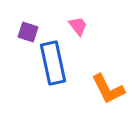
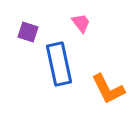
pink trapezoid: moved 3 px right, 3 px up
blue rectangle: moved 6 px right, 1 px down
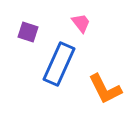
blue rectangle: rotated 36 degrees clockwise
orange L-shape: moved 3 px left
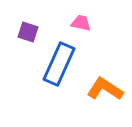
pink trapezoid: rotated 40 degrees counterclockwise
orange L-shape: rotated 150 degrees clockwise
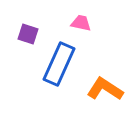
purple square: moved 2 px down
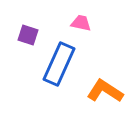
purple square: moved 1 px down
orange L-shape: moved 2 px down
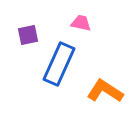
purple square: rotated 30 degrees counterclockwise
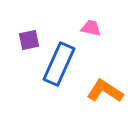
pink trapezoid: moved 10 px right, 5 px down
purple square: moved 1 px right, 5 px down
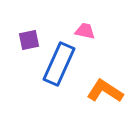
pink trapezoid: moved 6 px left, 3 px down
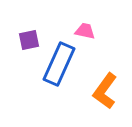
orange L-shape: rotated 87 degrees counterclockwise
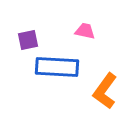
purple square: moved 1 px left
blue rectangle: moved 2 px left, 3 px down; rotated 69 degrees clockwise
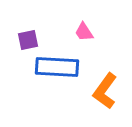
pink trapezoid: moved 1 px left, 1 px down; rotated 135 degrees counterclockwise
